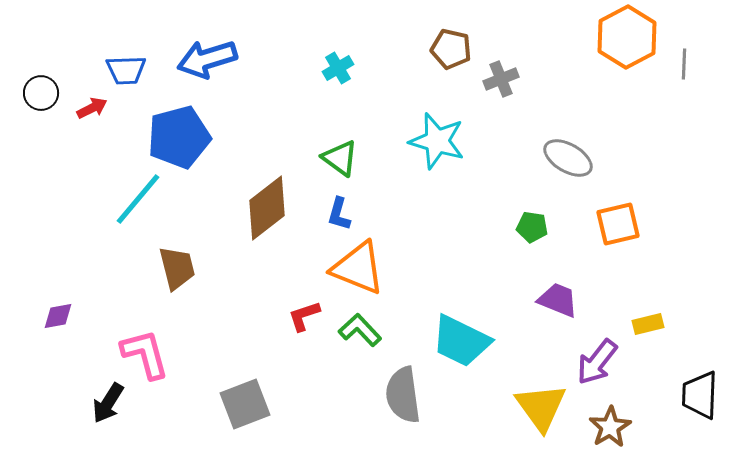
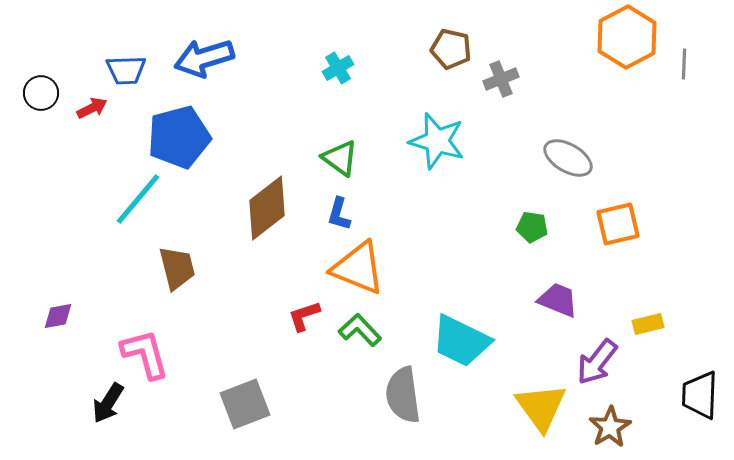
blue arrow: moved 3 px left, 1 px up
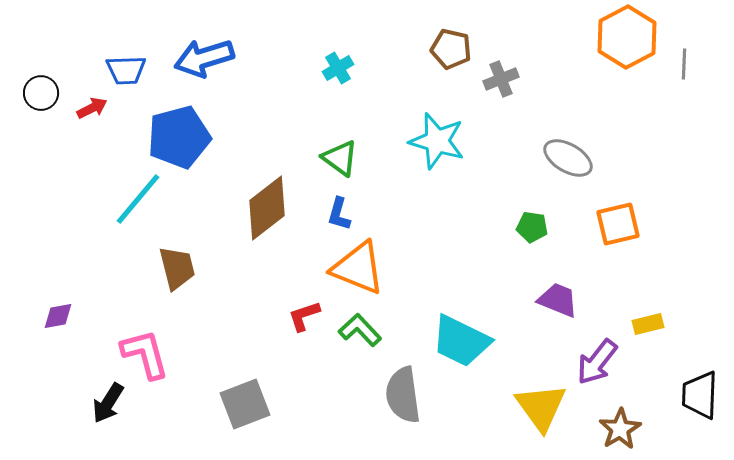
brown star: moved 10 px right, 2 px down
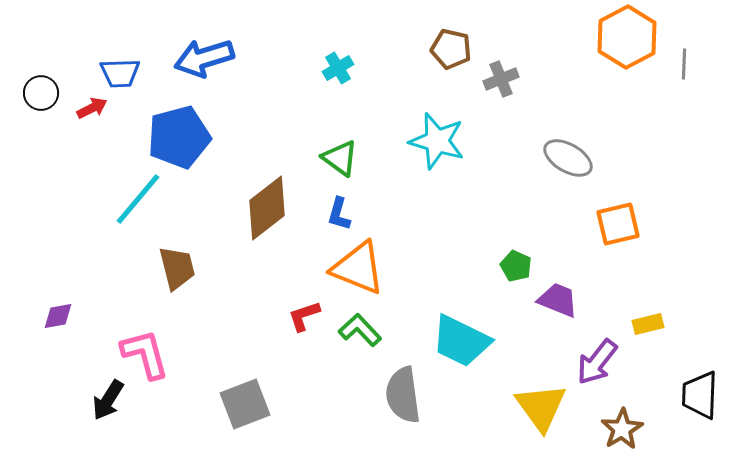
blue trapezoid: moved 6 px left, 3 px down
green pentagon: moved 16 px left, 39 px down; rotated 16 degrees clockwise
black arrow: moved 3 px up
brown star: moved 2 px right
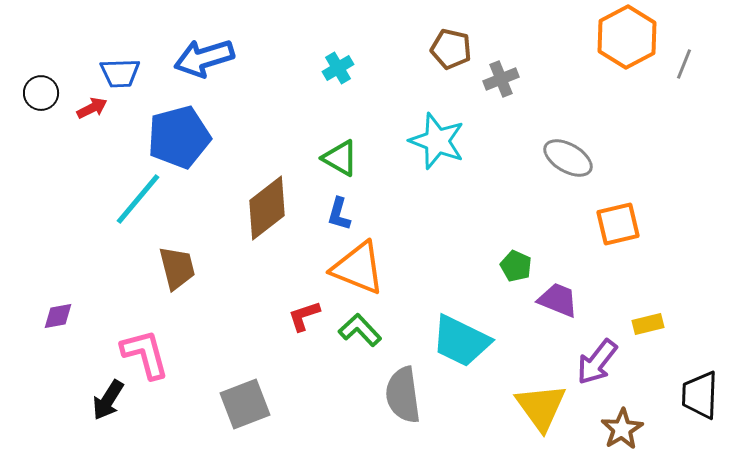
gray line: rotated 20 degrees clockwise
cyan star: rotated 4 degrees clockwise
green triangle: rotated 6 degrees counterclockwise
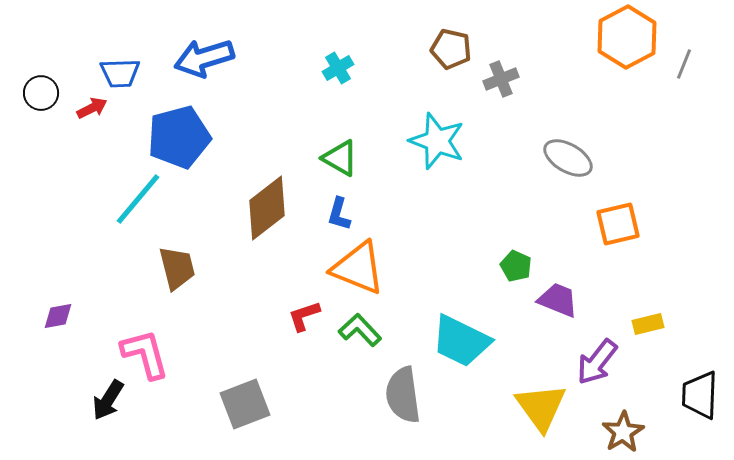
brown star: moved 1 px right, 3 px down
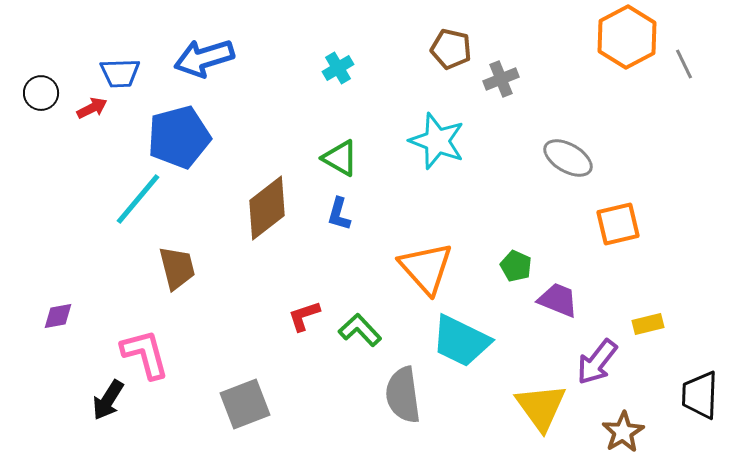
gray line: rotated 48 degrees counterclockwise
orange triangle: moved 68 px right; rotated 26 degrees clockwise
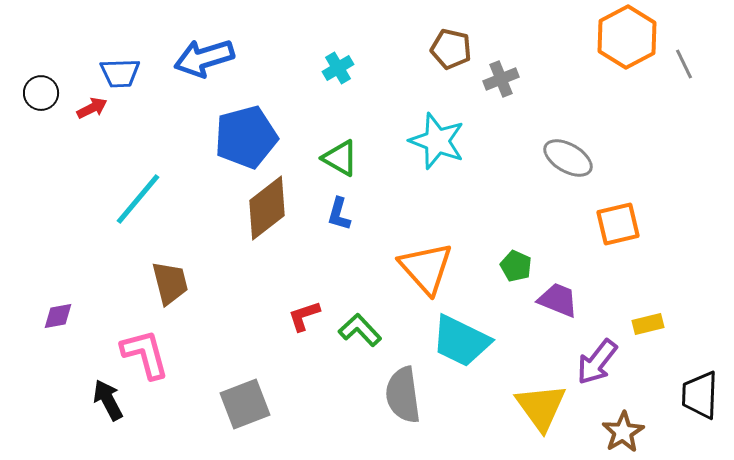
blue pentagon: moved 67 px right
brown trapezoid: moved 7 px left, 15 px down
black arrow: rotated 120 degrees clockwise
